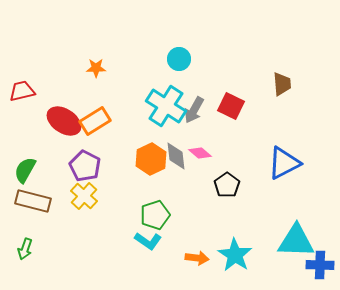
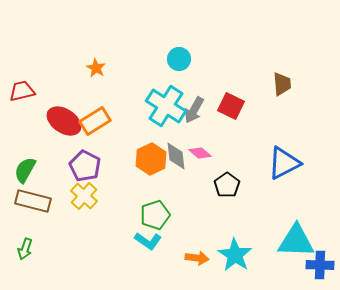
orange star: rotated 30 degrees clockwise
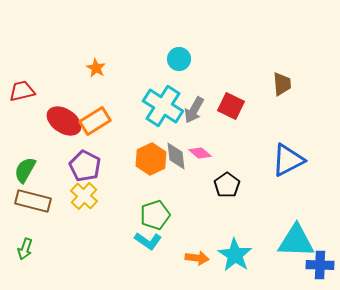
cyan cross: moved 3 px left
blue triangle: moved 4 px right, 3 px up
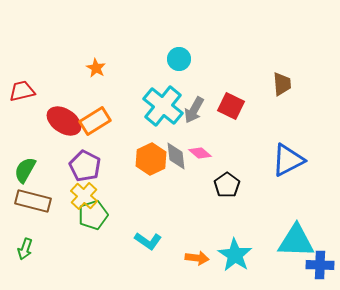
cyan cross: rotated 6 degrees clockwise
green pentagon: moved 62 px left
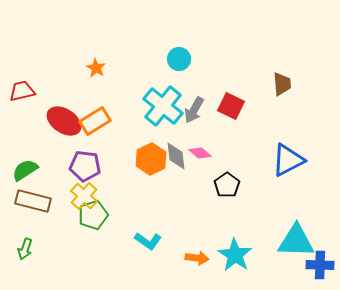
purple pentagon: rotated 20 degrees counterclockwise
green semicircle: rotated 28 degrees clockwise
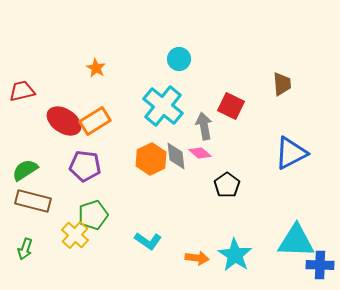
gray arrow: moved 10 px right, 16 px down; rotated 140 degrees clockwise
blue triangle: moved 3 px right, 7 px up
yellow cross: moved 9 px left, 39 px down
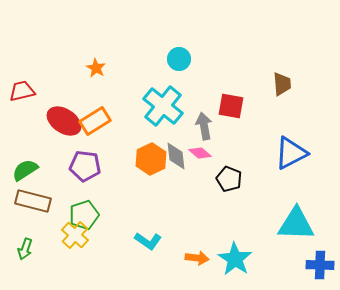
red square: rotated 16 degrees counterclockwise
black pentagon: moved 2 px right, 6 px up; rotated 15 degrees counterclockwise
green pentagon: moved 9 px left
cyan triangle: moved 17 px up
cyan star: moved 4 px down
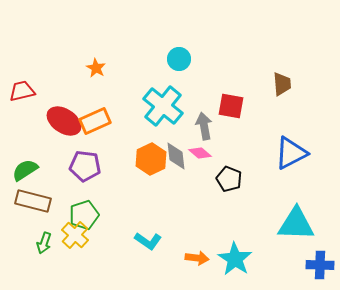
orange rectangle: rotated 8 degrees clockwise
green arrow: moved 19 px right, 6 px up
